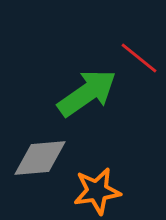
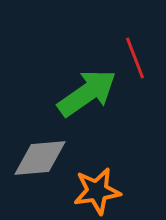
red line: moved 4 px left; rotated 30 degrees clockwise
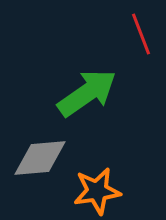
red line: moved 6 px right, 24 px up
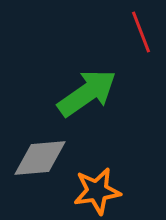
red line: moved 2 px up
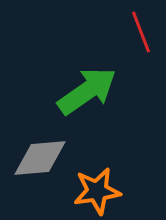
green arrow: moved 2 px up
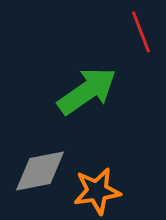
gray diamond: moved 13 px down; rotated 6 degrees counterclockwise
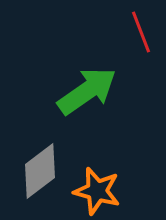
gray diamond: rotated 26 degrees counterclockwise
orange star: rotated 24 degrees clockwise
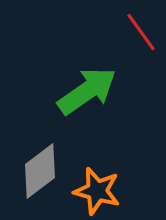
red line: rotated 15 degrees counterclockwise
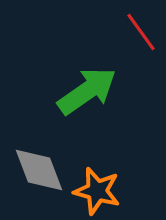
gray diamond: moved 1 px left, 1 px up; rotated 74 degrees counterclockwise
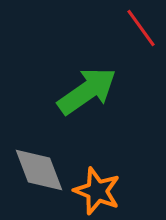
red line: moved 4 px up
orange star: rotated 6 degrees clockwise
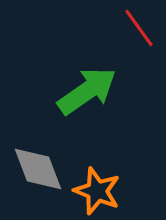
red line: moved 2 px left
gray diamond: moved 1 px left, 1 px up
